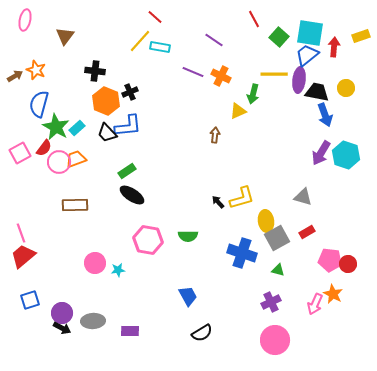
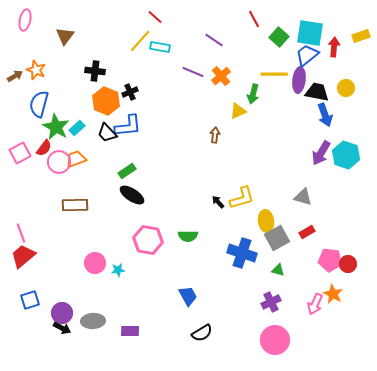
orange cross at (221, 76): rotated 24 degrees clockwise
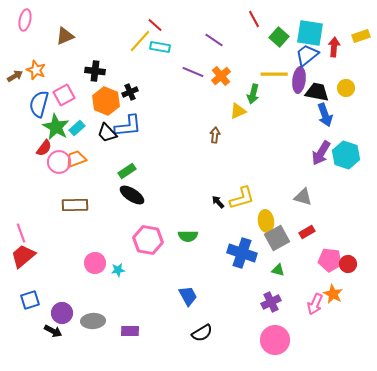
red line at (155, 17): moved 8 px down
brown triangle at (65, 36): rotated 30 degrees clockwise
pink square at (20, 153): moved 44 px right, 58 px up
black arrow at (62, 328): moved 9 px left, 3 px down
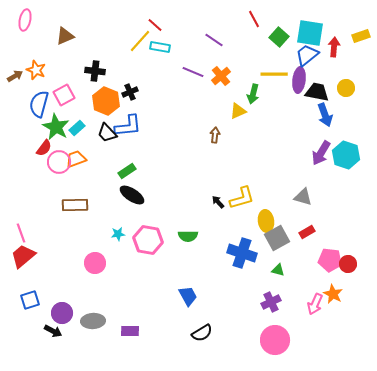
cyan star at (118, 270): moved 36 px up
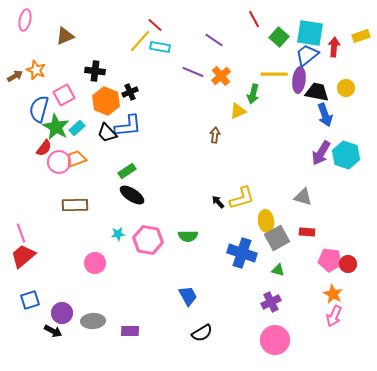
blue semicircle at (39, 104): moved 5 px down
red rectangle at (307, 232): rotated 35 degrees clockwise
pink arrow at (315, 304): moved 19 px right, 12 px down
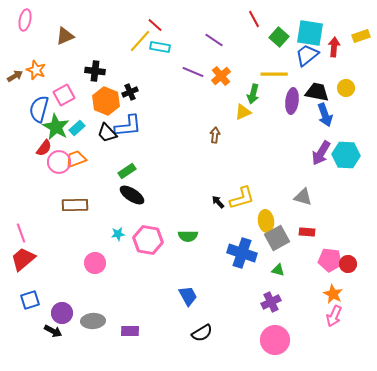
purple ellipse at (299, 80): moved 7 px left, 21 px down
yellow triangle at (238, 111): moved 5 px right, 1 px down
cyan hexagon at (346, 155): rotated 16 degrees counterclockwise
red trapezoid at (23, 256): moved 3 px down
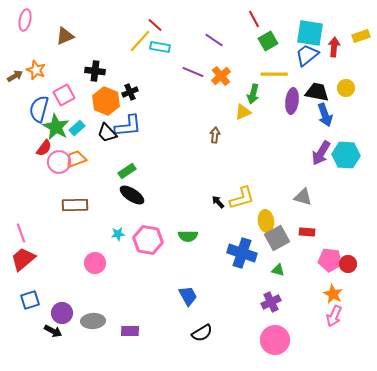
green square at (279, 37): moved 11 px left, 4 px down; rotated 18 degrees clockwise
